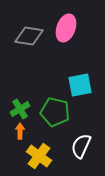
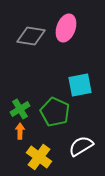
gray diamond: moved 2 px right
green pentagon: rotated 12 degrees clockwise
white semicircle: rotated 35 degrees clockwise
yellow cross: moved 1 px down
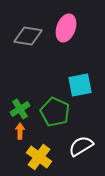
gray diamond: moved 3 px left
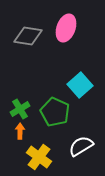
cyan square: rotated 30 degrees counterclockwise
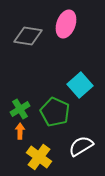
pink ellipse: moved 4 px up
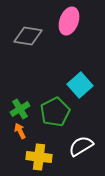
pink ellipse: moved 3 px right, 3 px up
green pentagon: rotated 20 degrees clockwise
orange arrow: rotated 28 degrees counterclockwise
yellow cross: rotated 30 degrees counterclockwise
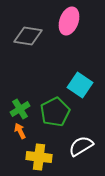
cyan square: rotated 15 degrees counterclockwise
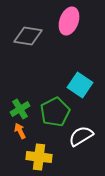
white semicircle: moved 10 px up
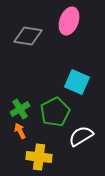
cyan square: moved 3 px left, 3 px up; rotated 10 degrees counterclockwise
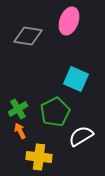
cyan square: moved 1 px left, 3 px up
green cross: moved 2 px left
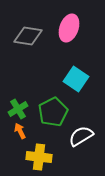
pink ellipse: moved 7 px down
cyan square: rotated 10 degrees clockwise
green pentagon: moved 2 px left
